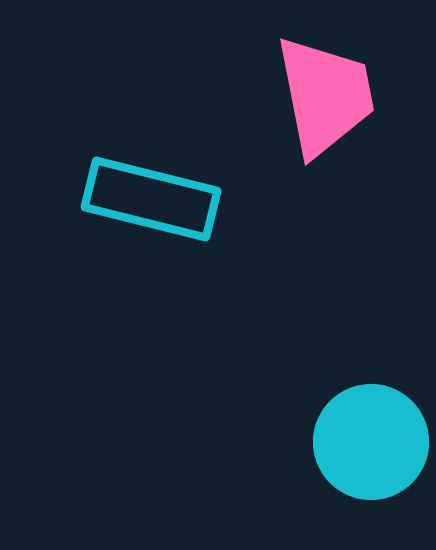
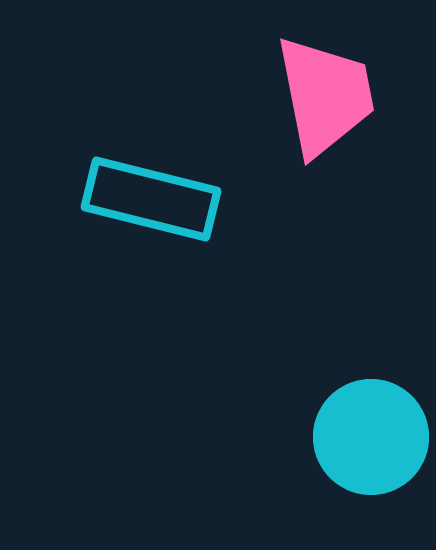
cyan circle: moved 5 px up
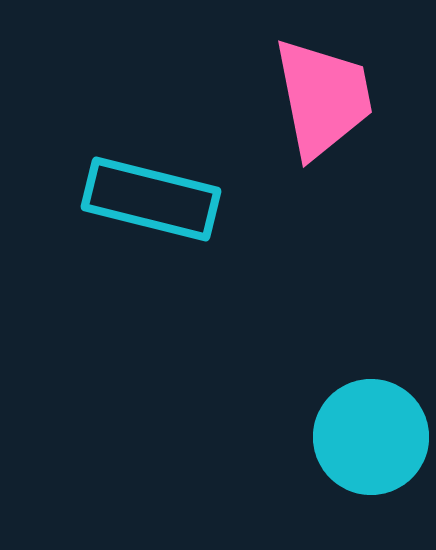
pink trapezoid: moved 2 px left, 2 px down
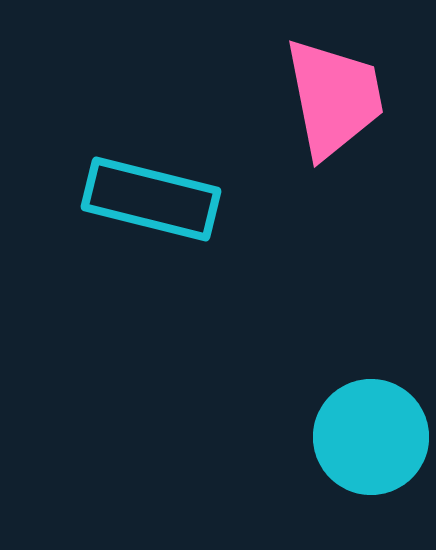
pink trapezoid: moved 11 px right
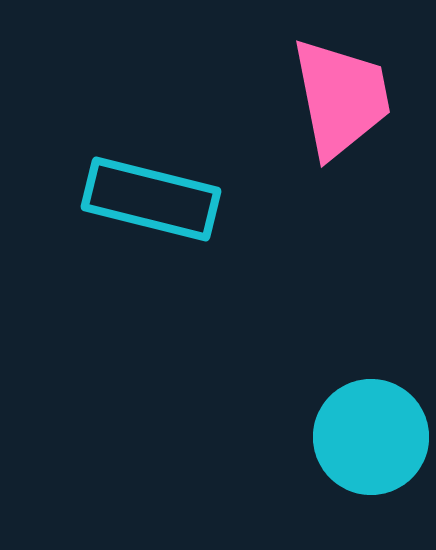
pink trapezoid: moved 7 px right
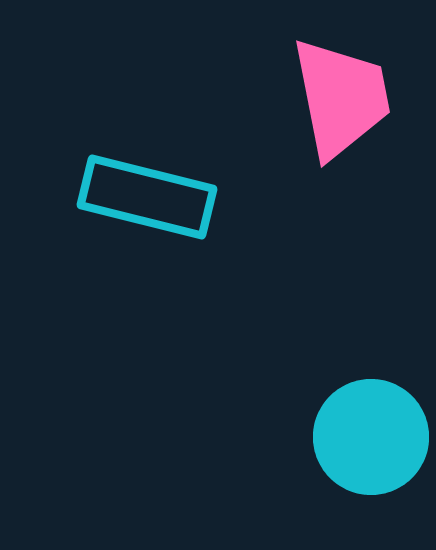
cyan rectangle: moved 4 px left, 2 px up
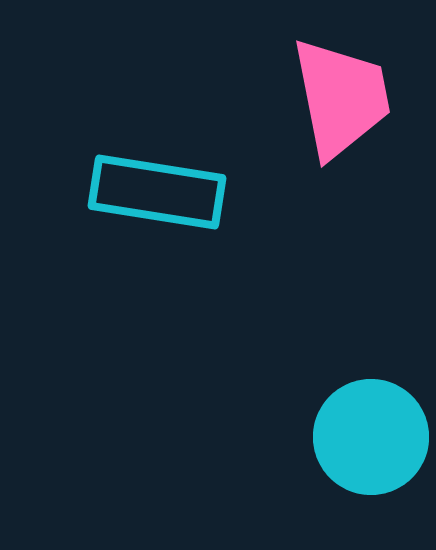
cyan rectangle: moved 10 px right, 5 px up; rotated 5 degrees counterclockwise
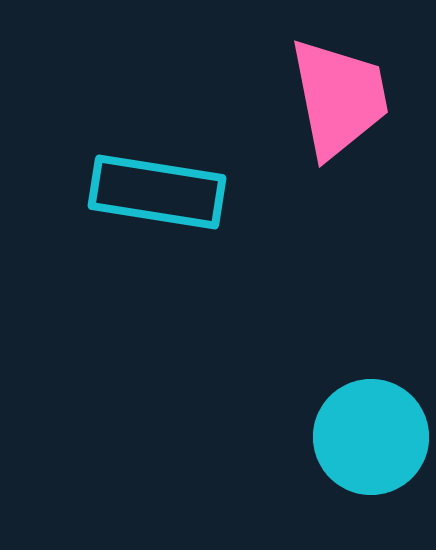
pink trapezoid: moved 2 px left
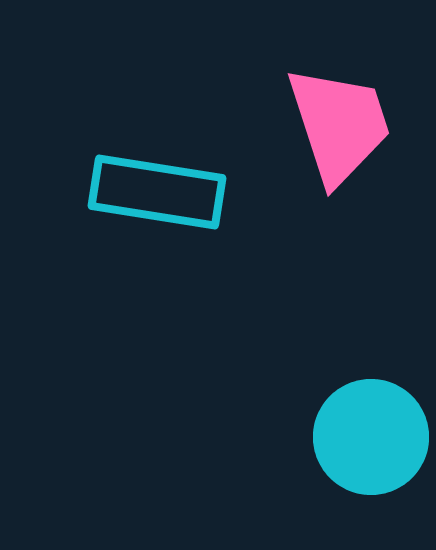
pink trapezoid: moved 27 px down; rotated 7 degrees counterclockwise
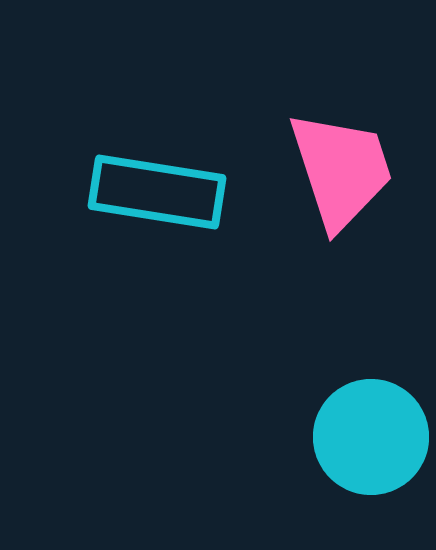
pink trapezoid: moved 2 px right, 45 px down
